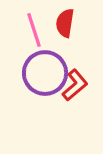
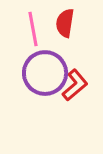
pink line: moved 1 px left, 1 px up; rotated 8 degrees clockwise
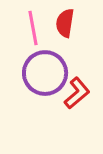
pink line: moved 1 px up
red L-shape: moved 2 px right, 8 px down
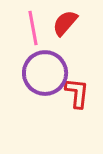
red semicircle: rotated 32 degrees clockwise
red L-shape: rotated 44 degrees counterclockwise
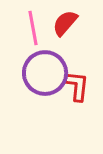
red L-shape: moved 7 px up
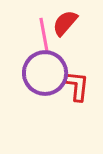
pink line: moved 11 px right, 7 px down
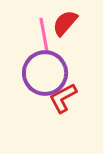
red L-shape: moved 14 px left, 12 px down; rotated 124 degrees counterclockwise
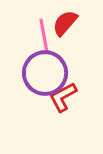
pink line: moved 1 px down
red L-shape: moved 1 px up
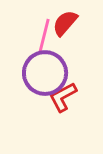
pink line: rotated 24 degrees clockwise
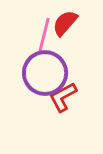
pink line: moved 1 px up
